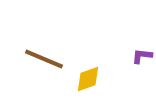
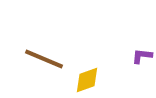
yellow diamond: moved 1 px left, 1 px down
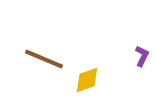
purple L-shape: rotated 110 degrees clockwise
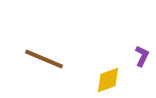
yellow diamond: moved 21 px right
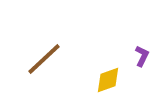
brown line: rotated 66 degrees counterclockwise
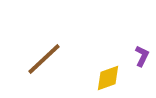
yellow diamond: moved 2 px up
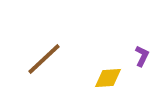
yellow diamond: rotated 16 degrees clockwise
